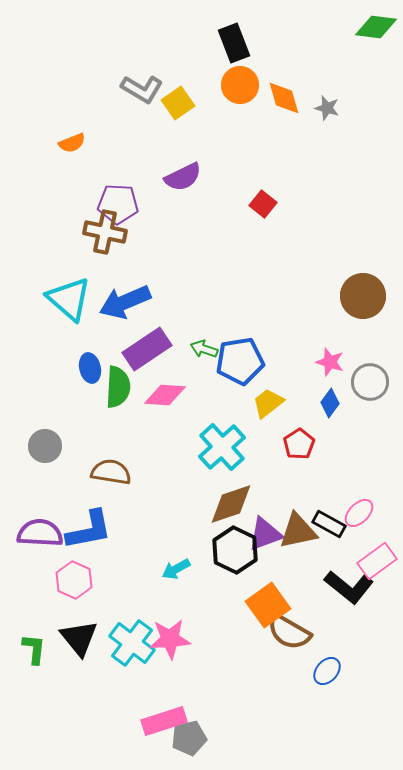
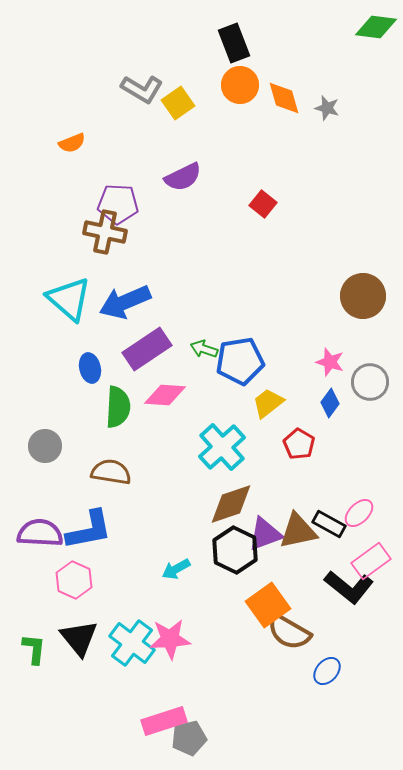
green semicircle at (118, 387): moved 20 px down
red pentagon at (299, 444): rotated 8 degrees counterclockwise
pink rectangle at (377, 561): moved 6 px left
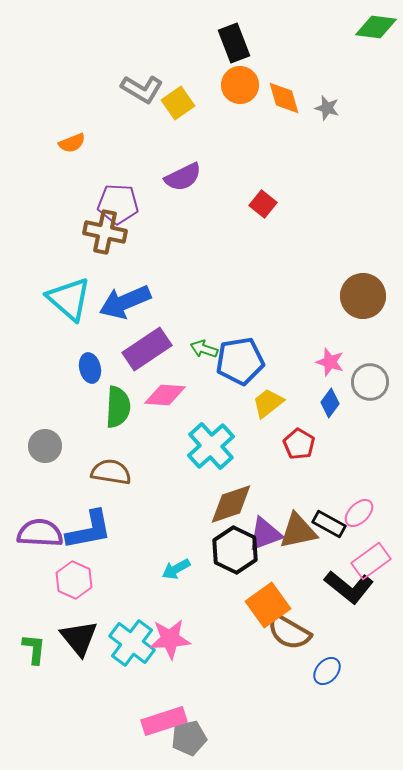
cyan cross at (222, 447): moved 11 px left, 1 px up
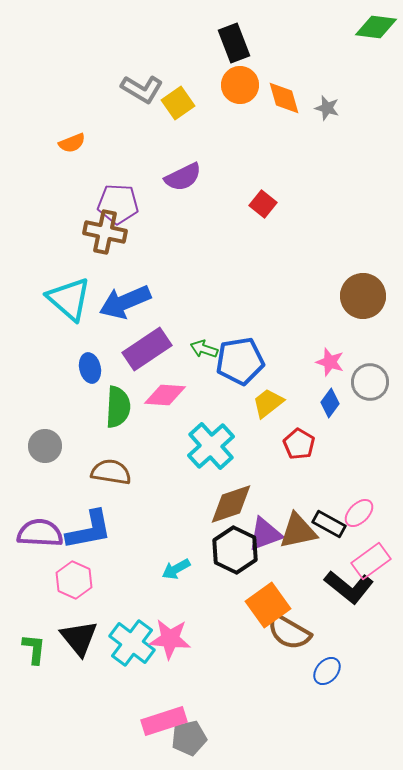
pink star at (170, 639): rotated 9 degrees clockwise
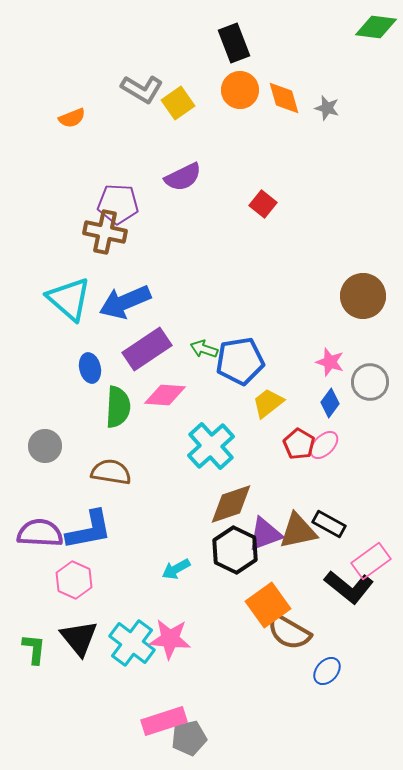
orange circle at (240, 85): moved 5 px down
orange semicircle at (72, 143): moved 25 px up
pink ellipse at (359, 513): moved 35 px left, 68 px up
